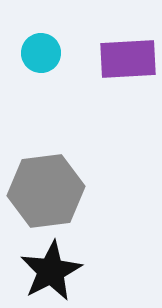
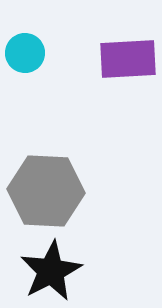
cyan circle: moved 16 px left
gray hexagon: rotated 10 degrees clockwise
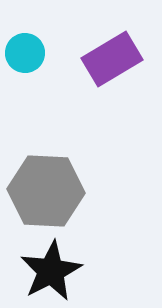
purple rectangle: moved 16 px left; rotated 28 degrees counterclockwise
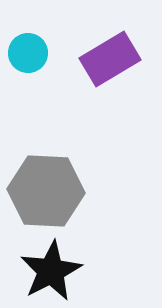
cyan circle: moved 3 px right
purple rectangle: moved 2 px left
